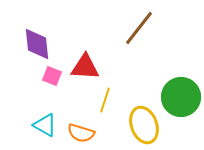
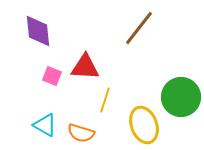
purple diamond: moved 1 px right, 13 px up
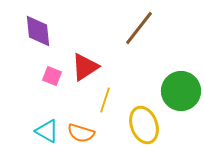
red triangle: rotated 36 degrees counterclockwise
green circle: moved 6 px up
cyan triangle: moved 2 px right, 6 px down
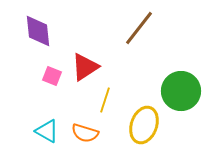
yellow ellipse: rotated 39 degrees clockwise
orange semicircle: moved 4 px right
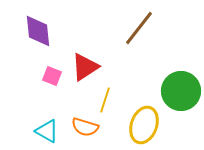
orange semicircle: moved 6 px up
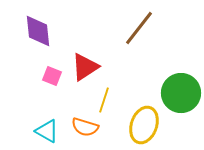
green circle: moved 2 px down
yellow line: moved 1 px left
